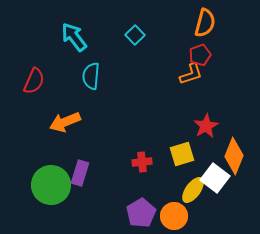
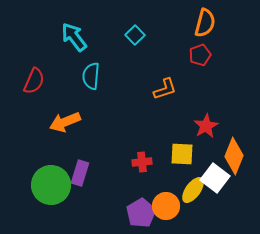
orange L-shape: moved 26 px left, 15 px down
yellow square: rotated 20 degrees clockwise
orange circle: moved 8 px left, 10 px up
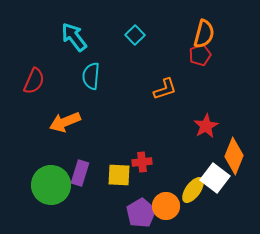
orange semicircle: moved 1 px left, 11 px down
yellow square: moved 63 px left, 21 px down
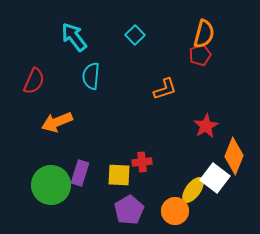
orange arrow: moved 8 px left
orange circle: moved 9 px right, 5 px down
purple pentagon: moved 12 px left, 3 px up
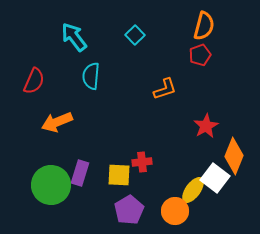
orange semicircle: moved 8 px up
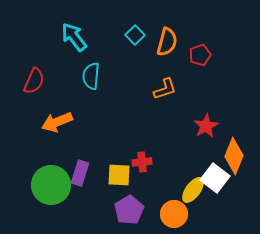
orange semicircle: moved 37 px left, 16 px down
orange circle: moved 1 px left, 3 px down
